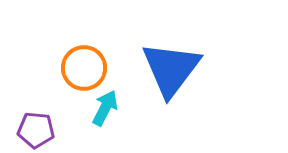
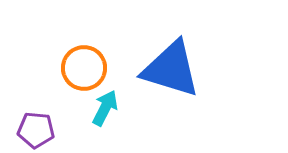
blue triangle: rotated 50 degrees counterclockwise
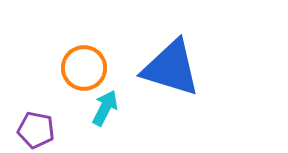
blue triangle: moved 1 px up
purple pentagon: rotated 6 degrees clockwise
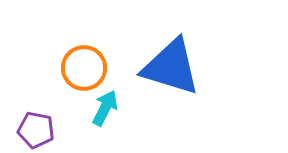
blue triangle: moved 1 px up
